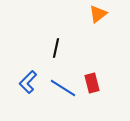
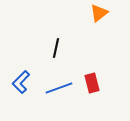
orange triangle: moved 1 px right, 1 px up
blue L-shape: moved 7 px left
blue line: moved 4 px left; rotated 52 degrees counterclockwise
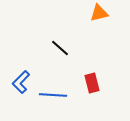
orange triangle: rotated 24 degrees clockwise
black line: moved 4 px right; rotated 60 degrees counterclockwise
blue line: moved 6 px left, 7 px down; rotated 24 degrees clockwise
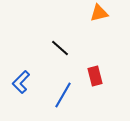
red rectangle: moved 3 px right, 7 px up
blue line: moved 10 px right; rotated 64 degrees counterclockwise
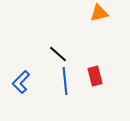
black line: moved 2 px left, 6 px down
blue line: moved 2 px right, 14 px up; rotated 36 degrees counterclockwise
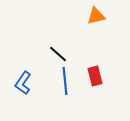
orange triangle: moved 3 px left, 3 px down
blue L-shape: moved 2 px right, 1 px down; rotated 10 degrees counterclockwise
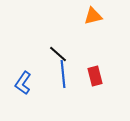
orange triangle: moved 3 px left
blue line: moved 2 px left, 7 px up
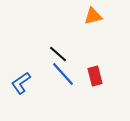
blue line: rotated 36 degrees counterclockwise
blue L-shape: moved 2 px left; rotated 20 degrees clockwise
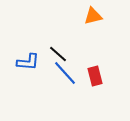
blue line: moved 2 px right, 1 px up
blue L-shape: moved 7 px right, 21 px up; rotated 140 degrees counterclockwise
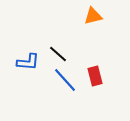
blue line: moved 7 px down
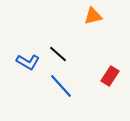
blue L-shape: rotated 25 degrees clockwise
red rectangle: moved 15 px right; rotated 48 degrees clockwise
blue line: moved 4 px left, 6 px down
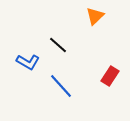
orange triangle: moved 2 px right; rotated 30 degrees counterclockwise
black line: moved 9 px up
